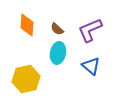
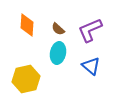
brown semicircle: moved 1 px right
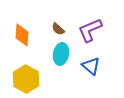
orange diamond: moved 5 px left, 10 px down
cyan ellipse: moved 3 px right, 1 px down
yellow hexagon: rotated 20 degrees counterclockwise
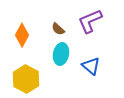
purple L-shape: moved 9 px up
orange diamond: rotated 25 degrees clockwise
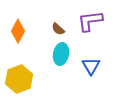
purple L-shape: rotated 16 degrees clockwise
orange diamond: moved 4 px left, 4 px up
blue triangle: rotated 18 degrees clockwise
yellow hexagon: moved 7 px left; rotated 12 degrees clockwise
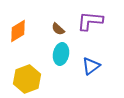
purple L-shape: rotated 12 degrees clockwise
orange diamond: rotated 30 degrees clockwise
blue triangle: rotated 24 degrees clockwise
yellow hexagon: moved 8 px right
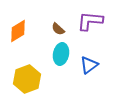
blue triangle: moved 2 px left, 1 px up
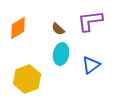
purple L-shape: rotated 12 degrees counterclockwise
orange diamond: moved 3 px up
blue triangle: moved 2 px right
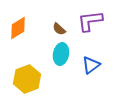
brown semicircle: moved 1 px right
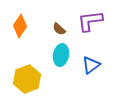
orange diamond: moved 2 px right, 2 px up; rotated 25 degrees counterclockwise
cyan ellipse: moved 1 px down
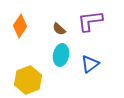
blue triangle: moved 1 px left, 1 px up
yellow hexagon: moved 1 px right, 1 px down
